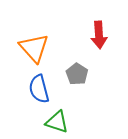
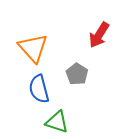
red arrow: rotated 36 degrees clockwise
orange triangle: moved 1 px left
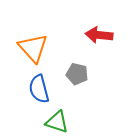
red arrow: rotated 64 degrees clockwise
gray pentagon: rotated 20 degrees counterclockwise
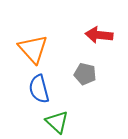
orange triangle: moved 1 px down
gray pentagon: moved 8 px right
green triangle: rotated 25 degrees clockwise
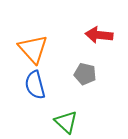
blue semicircle: moved 4 px left, 4 px up
green triangle: moved 9 px right
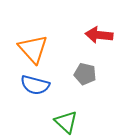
blue semicircle: rotated 60 degrees counterclockwise
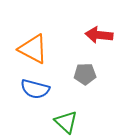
orange triangle: rotated 20 degrees counterclockwise
gray pentagon: rotated 15 degrees counterclockwise
blue semicircle: moved 4 px down
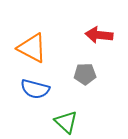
orange triangle: moved 1 px left, 1 px up
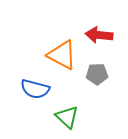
orange triangle: moved 30 px right, 7 px down
gray pentagon: moved 12 px right
green triangle: moved 1 px right, 5 px up
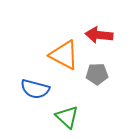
orange triangle: moved 2 px right
